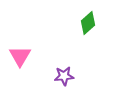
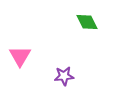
green diamond: moved 1 px left, 1 px up; rotated 75 degrees counterclockwise
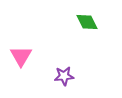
pink triangle: moved 1 px right
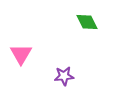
pink triangle: moved 2 px up
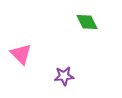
pink triangle: rotated 15 degrees counterclockwise
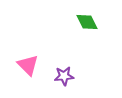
pink triangle: moved 7 px right, 11 px down
